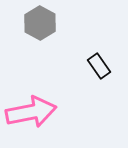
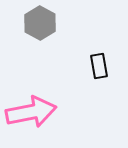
black rectangle: rotated 25 degrees clockwise
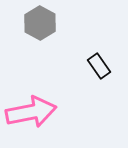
black rectangle: rotated 25 degrees counterclockwise
